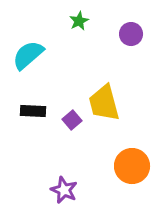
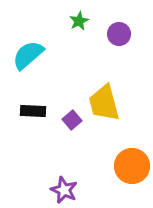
purple circle: moved 12 px left
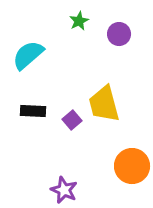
yellow trapezoid: moved 1 px down
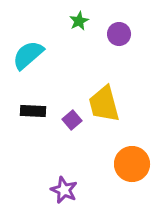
orange circle: moved 2 px up
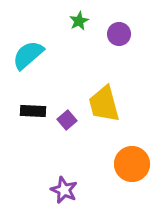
purple square: moved 5 px left
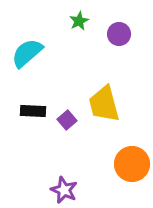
cyan semicircle: moved 1 px left, 2 px up
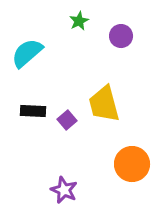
purple circle: moved 2 px right, 2 px down
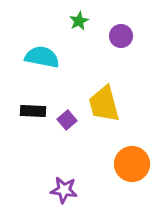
cyan semicircle: moved 15 px right, 4 px down; rotated 52 degrees clockwise
purple star: rotated 16 degrees counterclockwise
